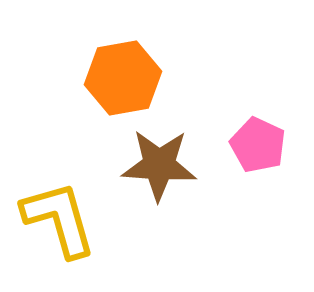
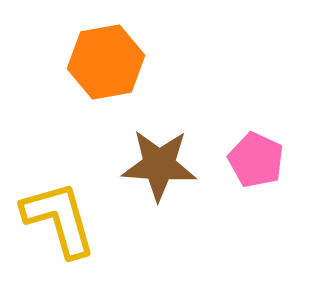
orange hexagon: moved 17 px left, 16 px up
pink pentagon: moved 2 px left, 15 px down
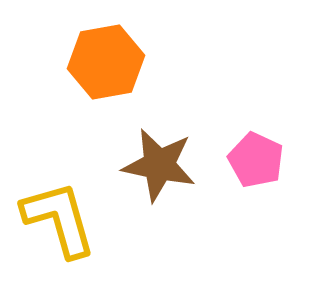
brown star: rotated 8 degrees clockwise
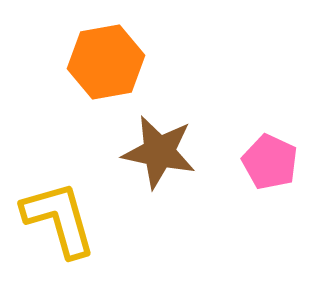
pink pentagon: moved 14 px right, 2 px down
brown star: moved 13 px up
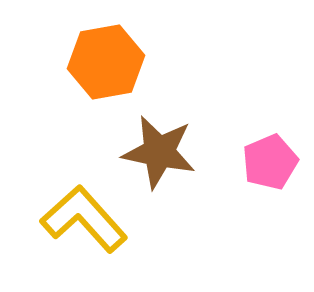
pink pentagon: rotated 24 degrees clockwise
yellow L-shape: moved 25 px right; rotated 26 degrees counterclockwise
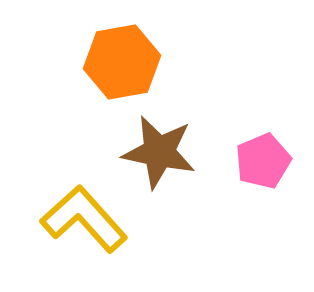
orange hexagon: moved 16 px right
pink pentagon: moved 7 px left, 1 px up
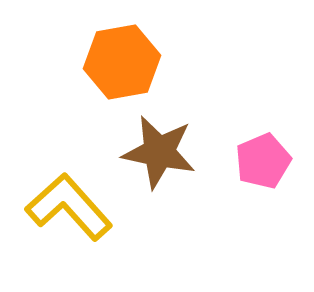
yellow L-shape: moved 15 px left, 12 px up
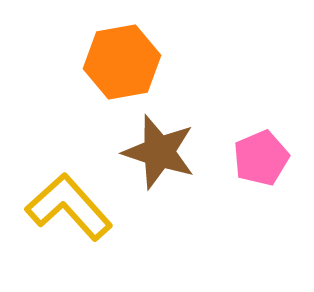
brown star: rotated 6 degrees clockwise
pink pentagon: moved 2 px left, 3 px up
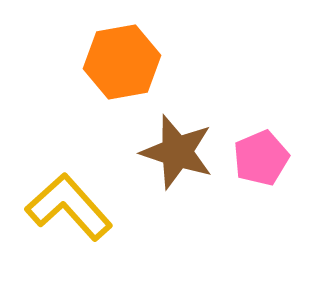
brown star: moved 18 px right
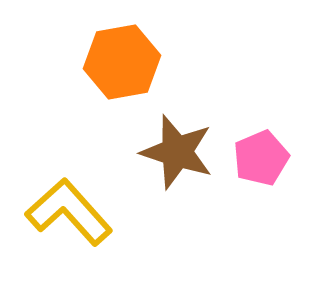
yellow L-shape: moved 5 px down
